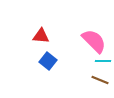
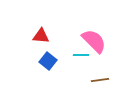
cyan line: moved 22 px left, 6 px up
brown line: rotated 30 degrees counterclockwise
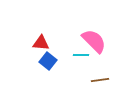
red triangle: moved 7 px down
